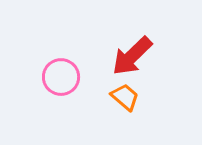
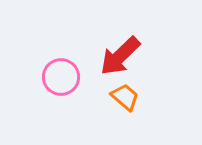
red arrow: moved 12 px left
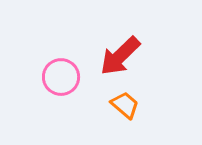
orange trapezoid: moved 8 px down
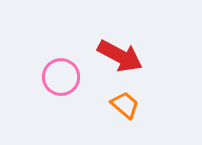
red arrow: rotated 108 degrees counterclockwise
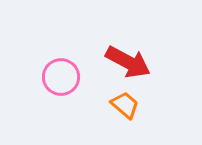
red arrow: moved 8 px right, 6 px down
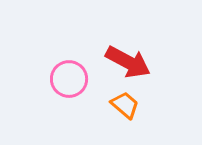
pink circle: moved 8 px right, 2 px down
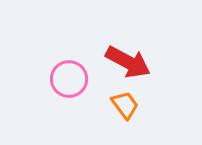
orange trapezoid: rotated 12 degrees clockwise
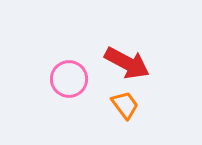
red arrow: moved 1 px left, 1 px down
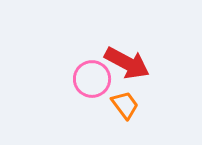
pink circle: moved 23 px right
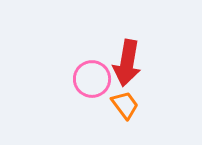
red arrow: rotated 72 degrees clockwise
